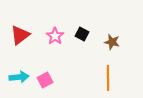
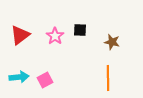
black square: moved 2 px left, 4 px up; rotated 24 degrees counterclockwise
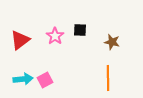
red triangle: moved 5 px down
cyan arrow: moved 4 px right, 2 px down
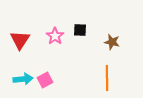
red triangle: rotated 20 degrees counterclockwise
orange line: moved 1 px left
